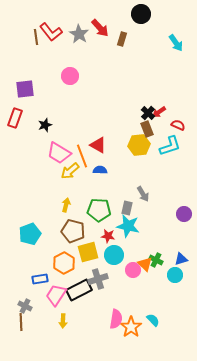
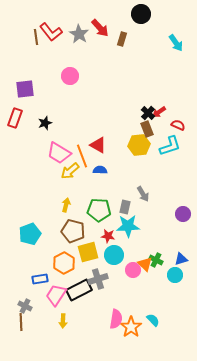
black star at (45, 125): moved 2 px up
gray rectangle at (127, 208): moved 2 px left, 1 px up
purple circle at (184, 214): moved 1 px left
cyan star at (128, 226): rotated 15 degrees counterclockwise
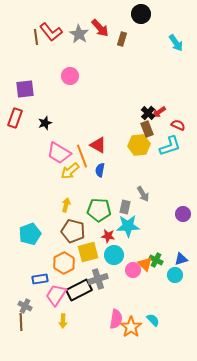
blue semicircle at (100, 170): rotated 80 degrees counterclockwise
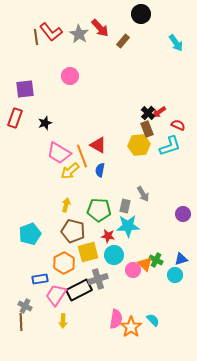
brown rectangle at (122, 39): moved 1 px right, 2 px down; rotated 24 degrees clockwise
gray rectangle at (125, 207): moved 1 px up
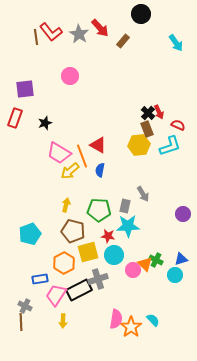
red arrow at (159, 112): rotated 80 degrees counterclockwise
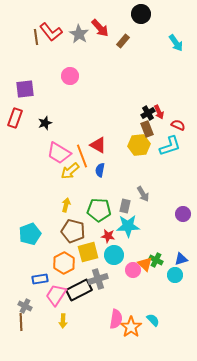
black cross at (148, 113): rotated 16 degrees clockwise
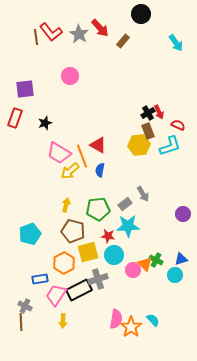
brown rectangle at (147, 129): moved 1 px right, 2 px down
gray rectangle at (125, 206): moved 2 px up; rotated 40 degrees clockwise
green pentagon at (99, 210): moved 1 px left, 1 px up; rotated 10 degrees counterclockwise
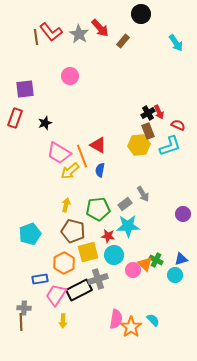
gray cross at (25, 306): moved 1 px left, 2 px down; rotated 24 degrees counterclockwise
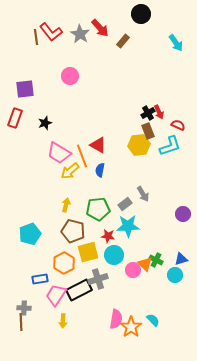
gray star at (79, 34): moved 1 px right
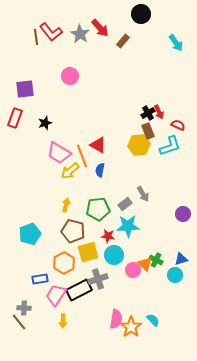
brown line at (21, 322): moved 2 px left; rotated 36 degrees counterclockwise
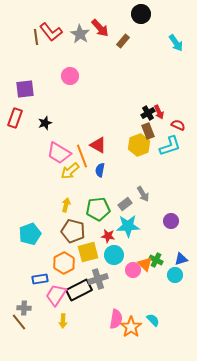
yellow hexagon at (139, 145): rotated 15 degrees counterclockwise
purple circle at (183, 214): moved 12 px left, 7 px down
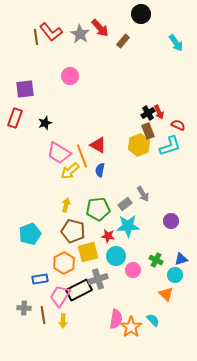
cyan circle at (114, 255): moved 2 px right, 1 px down
orange triangle at (145, 264): moved 21 px right, 30 px down
pink trapezoid at (56, 295): moved 4 px right, 1 px down
brown line at (19, 322): moved 24 px right, 7 px up; rotated 30 degrees clockwise
